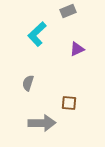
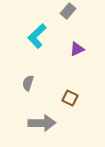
gray rectangle: rotated 28 degrees counterclockwise
cyan L-shape: moved 2 px down
brown square: moved 1 px right, 5 px up; rotated 21 degrees clockwise
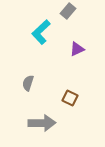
cyan L-shape: moved 4 px right, 4 px up
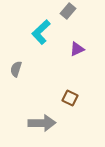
gray semicircle: moved 12 px left, 14 px up
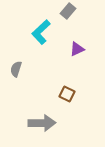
brown square: moved 3 px left, 4 px up
